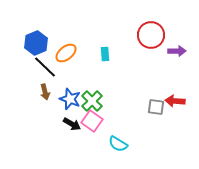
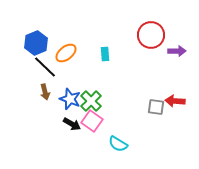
green cross: moved 1 px left
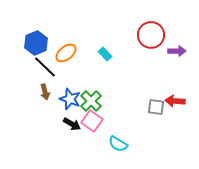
cyan rectangle: rotated 40 degrees counterclockwise
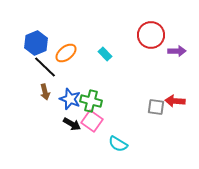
green cross: rotated 30 degrees counterclockwise
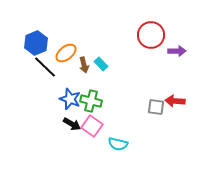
cyan rectangle: moved 4 px left, 10 px down
brown arrow: moved 39 px right, 27 px up
pink square: moved 5 px down
cyan semicircle: rotated 18 degrees counterclockwise
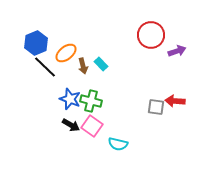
purple arrow: rotated 18 degrees counterclockwise
brown arrow: moved 1 px left, 1 px down
black arrow: moved 1 px left, 1 px down
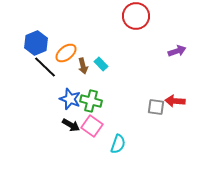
red circle: moved 15 px left, 19 px up
cyan semicircle: rotated 84 degrees counterclockwise
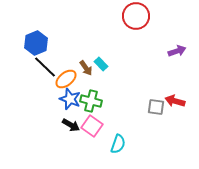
orange ellipse: moved 26 px down
brown arrow: moved 3 px right, 2 px down; rotated 21 degrees counterclockwise
red arrow: rotated 12 degrees clockwise
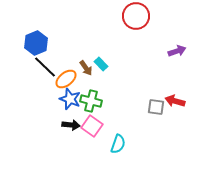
black arrow: rotated 24 degrees counterclockwise
